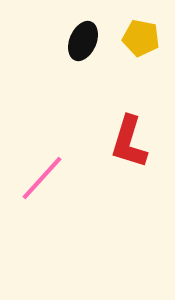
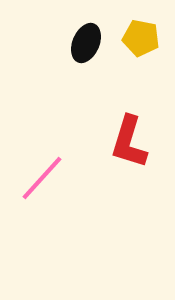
black ellipse: moved 3 px right, 2 px down
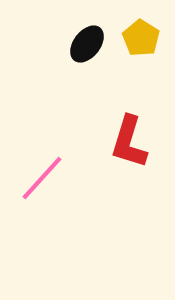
yellow pentagon: rotated 21 degrees clockwise
black ellipse: moved 1 px right, 1 px down; rotated 15 degrees clockwise
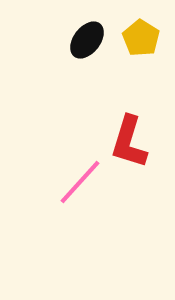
black ellipse: moved 4 px up
pink line: moved 38 px right, 4 px down
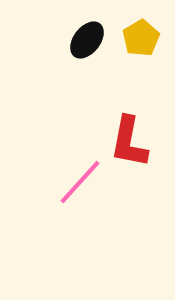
yellow pentagon: rotated 9 degrees clockwise
red L-shape: rotated 6 degrees counterclockwise
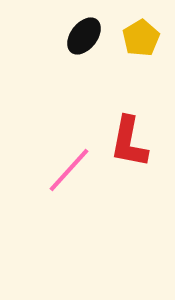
black ellipse: moved 3 px left, 4 px up
pink line: moved 11 px left, 12 px up
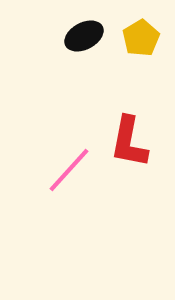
black ellipse: rotated 24 degrees clockwise
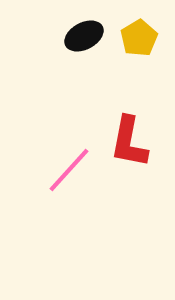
yellow pentagon: moved 2 px left
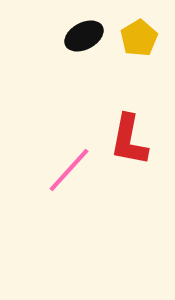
red L-shape: moved 2 px up
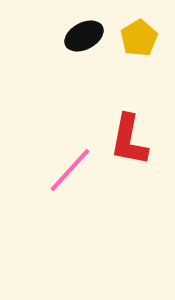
pink line: moved 1 px right
